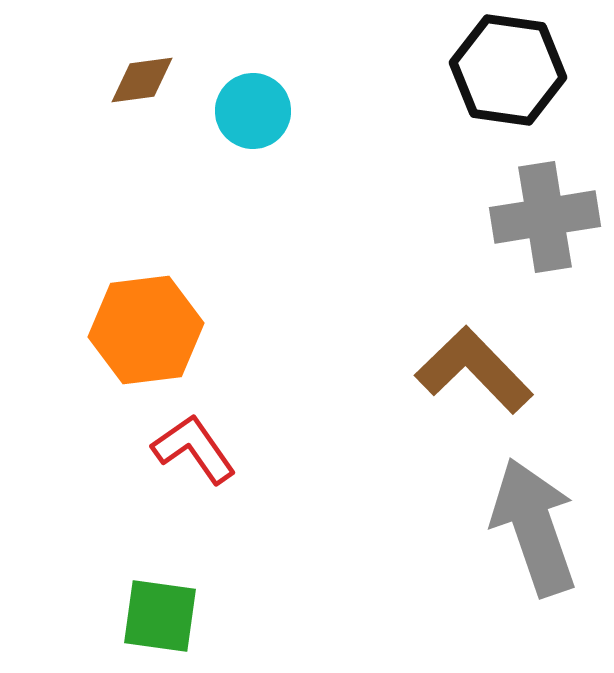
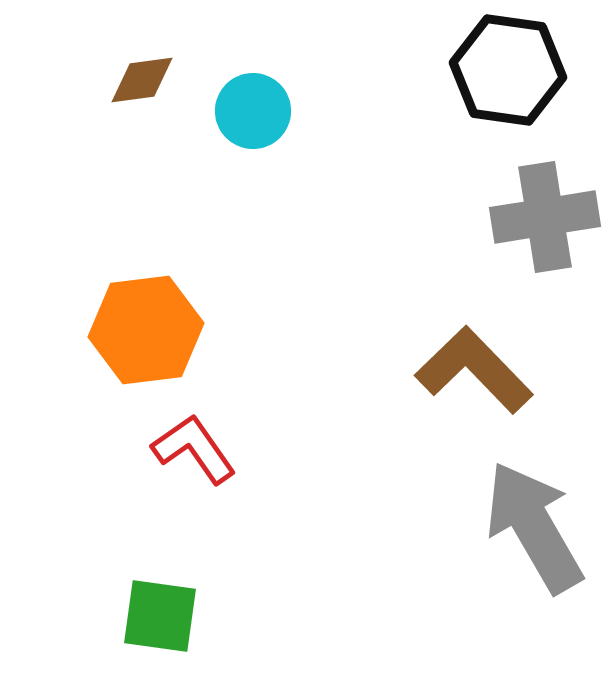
gray arrow: rotated 11 degrees counterclockwise
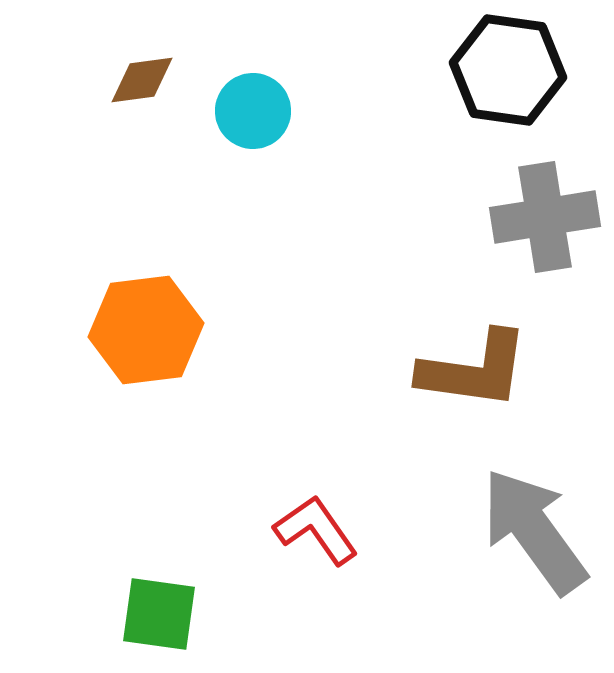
brown L-shape: rotated 142 degrees clockwise
red L-shape: moved 122 px right, 81 px down
gray arrow: moved 4 px down; rotated 6 degrees counterclockwise
green square: moved 1 px left, 2 px up
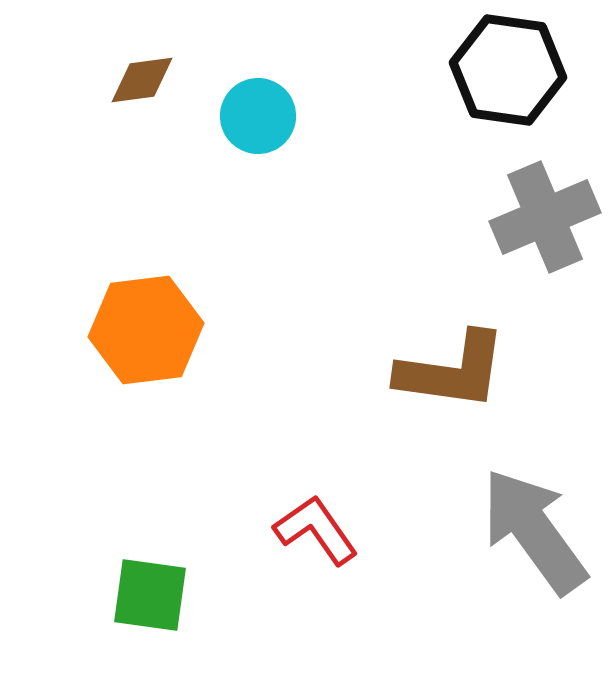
cyan circle: moved 5 px right, 5 px down
gray cross: rotated 14 degrees counterclockwise
brown L-shape: moved 22 px left, 1 px down
green square: moved 9 px left, 19 px up
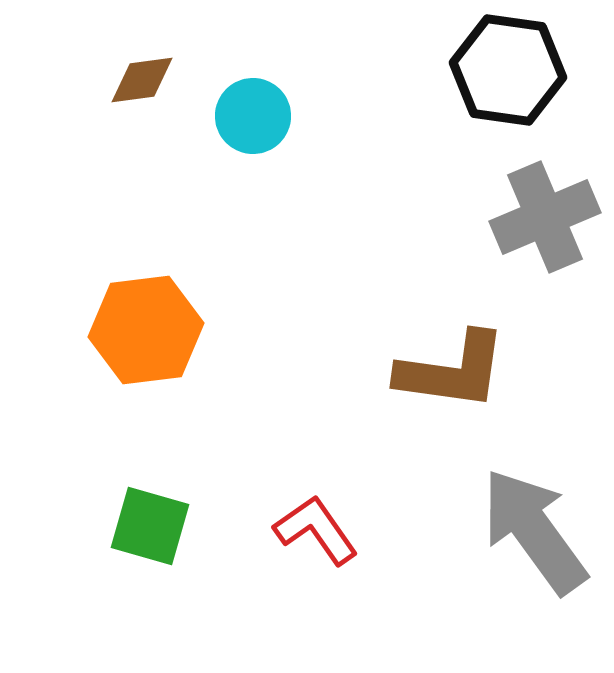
cyan circle: moved 5 px left
green square: moved 69 px up; rotated 8 degrees clockwise
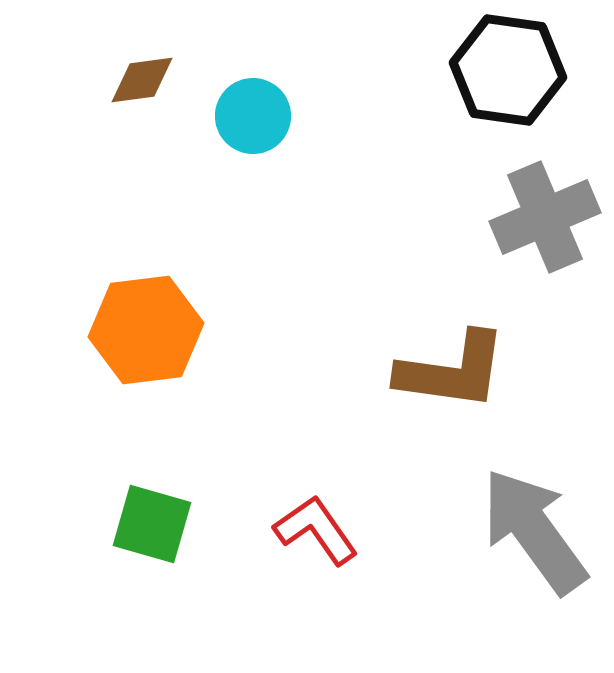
green square: moved 2 px right, 2 px up
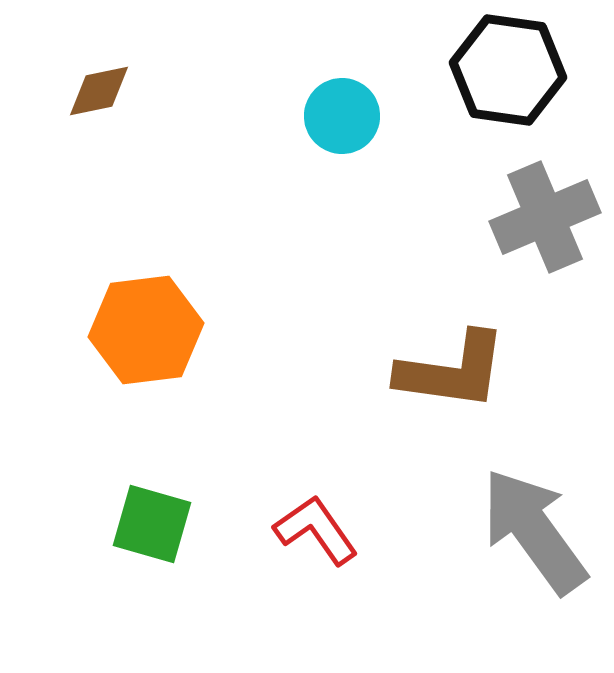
brown diamond: moved 43 px left, 11 px down; rotated 4 degrees counterclockwise
cyan circle: moved 89 px right
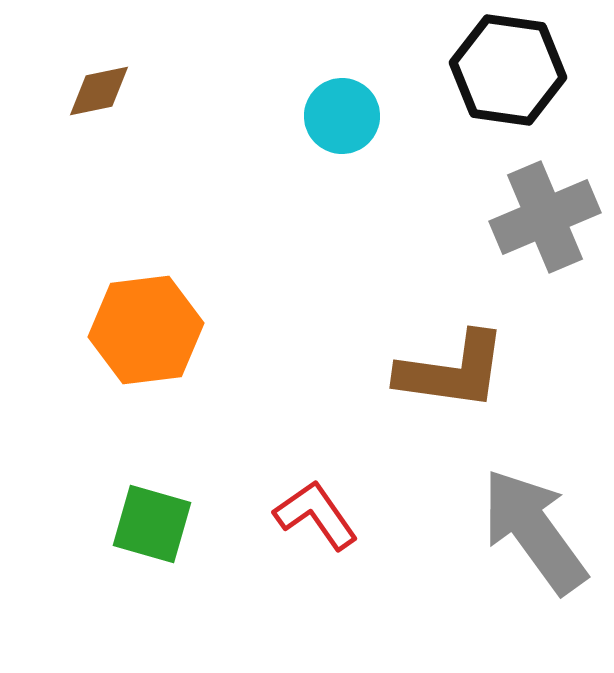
red L-shape: moved 15 px up
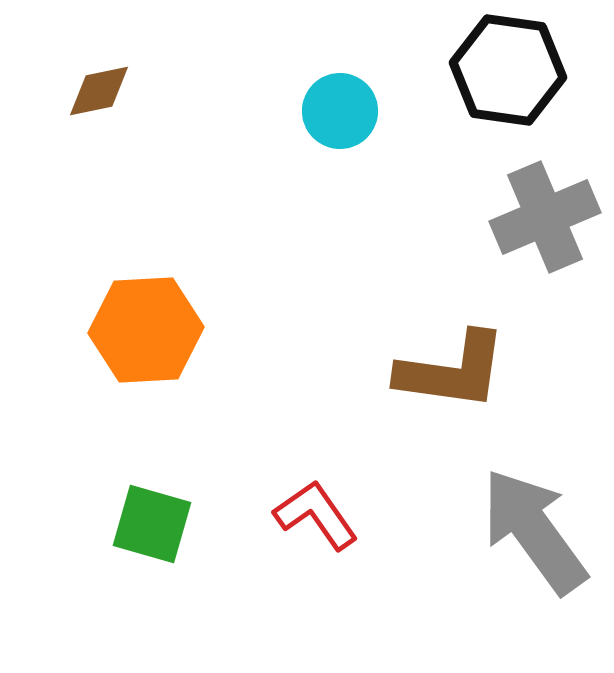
cyan circle: moved 2 px left, 5 px up
orange hexagon: rotated 4 degrees clockwise
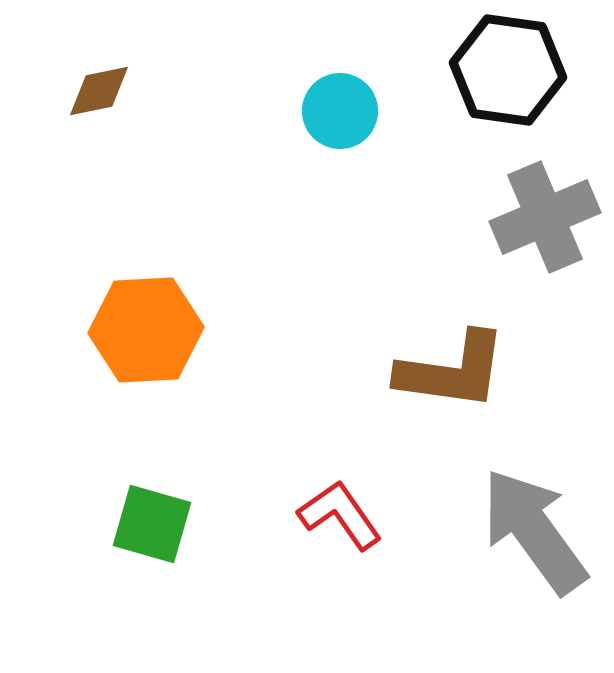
red L-shape: moved 24 px right
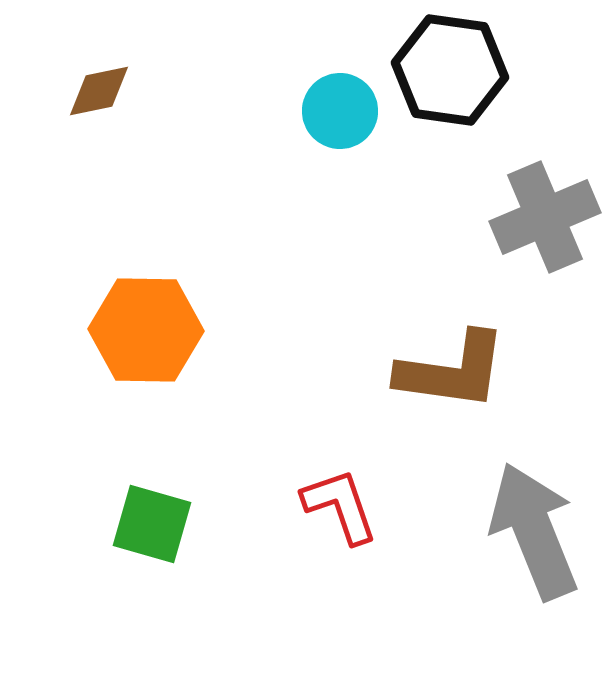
black hexagon: moved 58 px left
orange hexagon: rotated 4 degrees clockwise
red L-shape: moved 9 px up; rotated 16 degrees clockwise
gray arrow: rotated 14 degrees clockwise
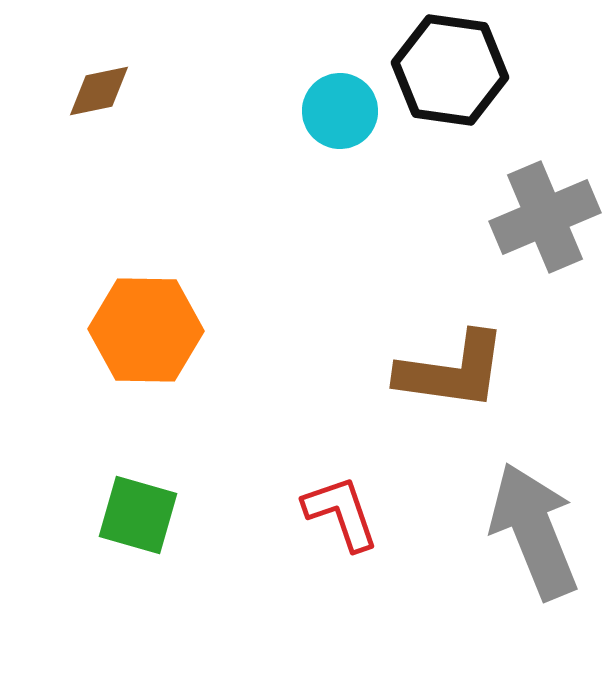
red L-shape: moved 1 px right, 7 px down
green square: moved 14 px left, 9 px up
